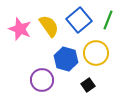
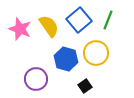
purple circle: moved 6 px left, 1 px up
black square: moved 3 px left, 1 px down
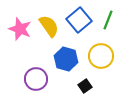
yellow circle: moved 5 px right, 3 px down
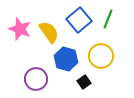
green line: moved 1 px up
yellow semicircle: moved 6 px down
black square: moved 1 px left, 4 px up
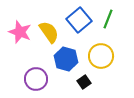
pink star: moved 3 px down
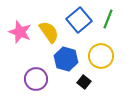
black square: rotated 16 degrees counterclockwise
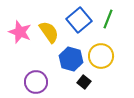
blue hexagon: moved 5 px right
purple circle: moved 3 px down
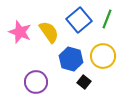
green line: moved 1 px left
yellow circle: moved 2 px right
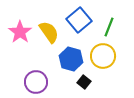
green line: moved 2 px right, 8 px down
pink star: rotated 15 degrees clockwise
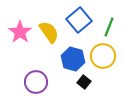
blue hexagon: moved 2 px right
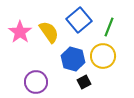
black square: rotated 24 degrees clockwise
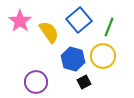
pink star: moved 11 px up
